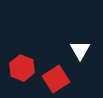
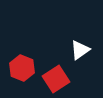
white triangle: rotated 25 degrees clockwise
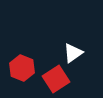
white triangle: moved 7 px left, 3 px down
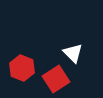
white triangle: rotated 40 degrees counterclockwise
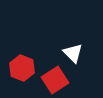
red square: moved 1 px left, 1 px down
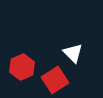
red hexagon: moved 1 px up; rotated 15 degrees clockwise
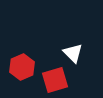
red square: rotated 16 degrees clockwise
